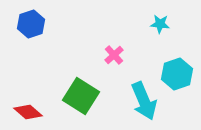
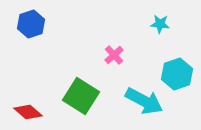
cyan arrow: rotated 39 degrees counterclockwise
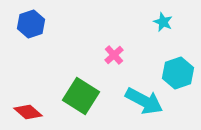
cyan star: moved 3 px right, 2 px up; rotated 18 degrees clockwise
cyan hexagon: moved 1 px right, 1 px up
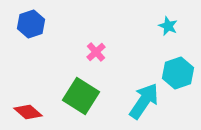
cyan star: moved 5 px right, 4 px down
pink cross: moved 18 px left, 3 px up
cyan arrow: rotated 84 degrees counterclockwise
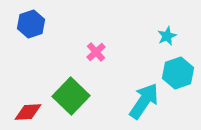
cyan star: moved 1 px left, 10 px down; rotated 24 degrees clockwise
green square: moved 10 px left; rotated 12 degrees clockwise
red diamond: rotated 44 degrees counterclockwise
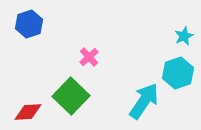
blue hexagon: moved 2 px left
cyan star: moved 17 px right
pink cross: moved 7 px left, 5 px down
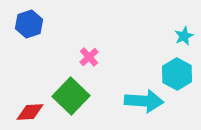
cyan hexagon: moved 1 px left, 1 px down; rotated 12 degrees counterclockwise
cyan arrow: rotated 60 degrees clockwise
red diamond: moved 2 px right
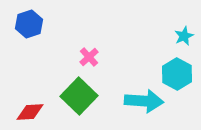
green square: moved 8 px right
